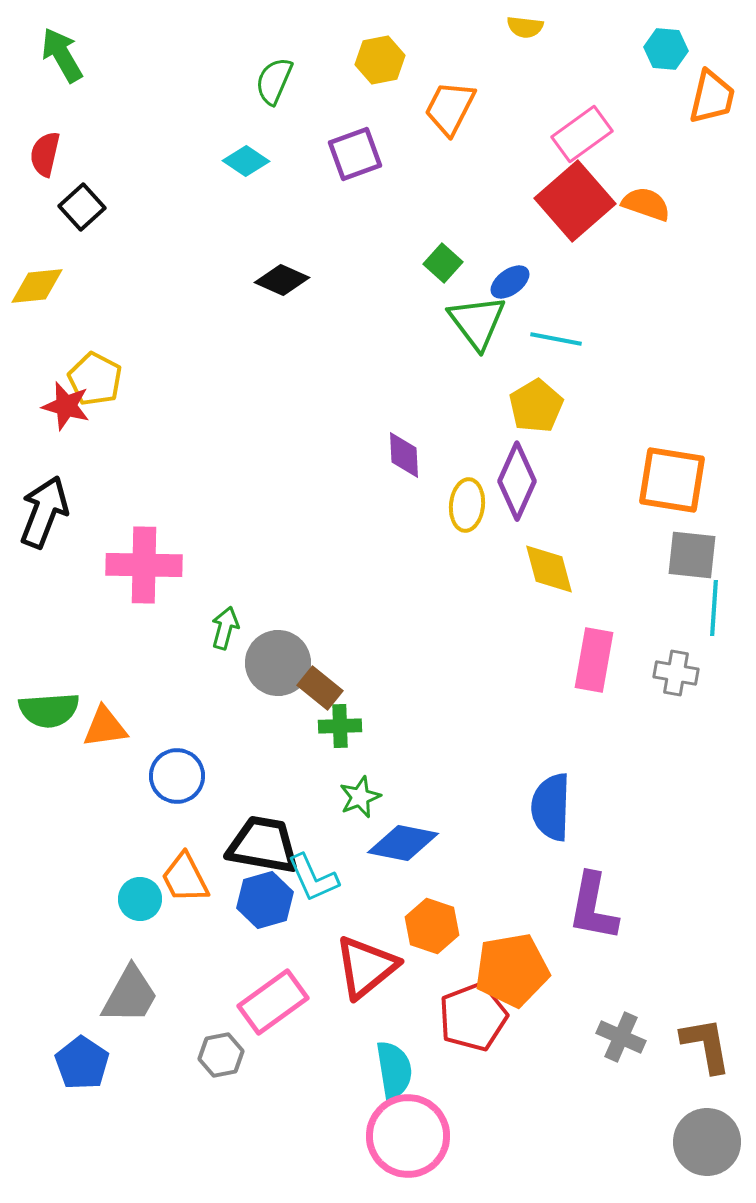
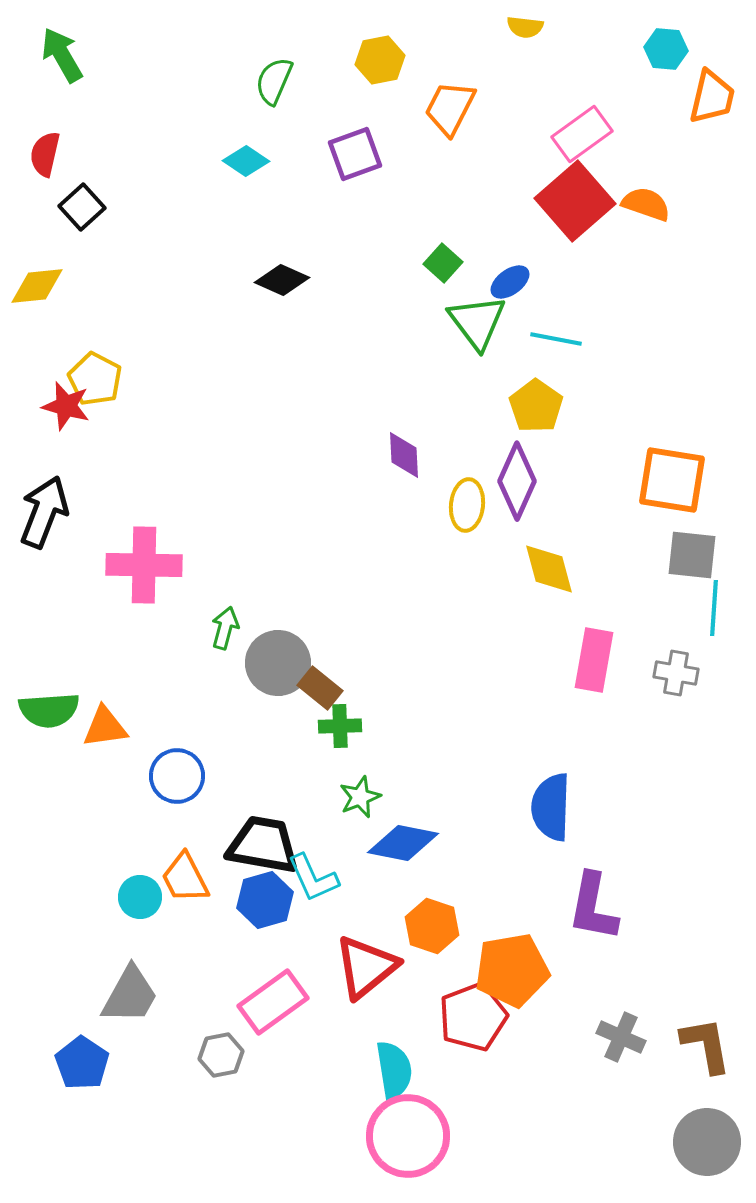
yellow pentagon at (536, 406): rotated 6 degrees counterclockwise
cyan circle at (140, 899): moved 2 px up
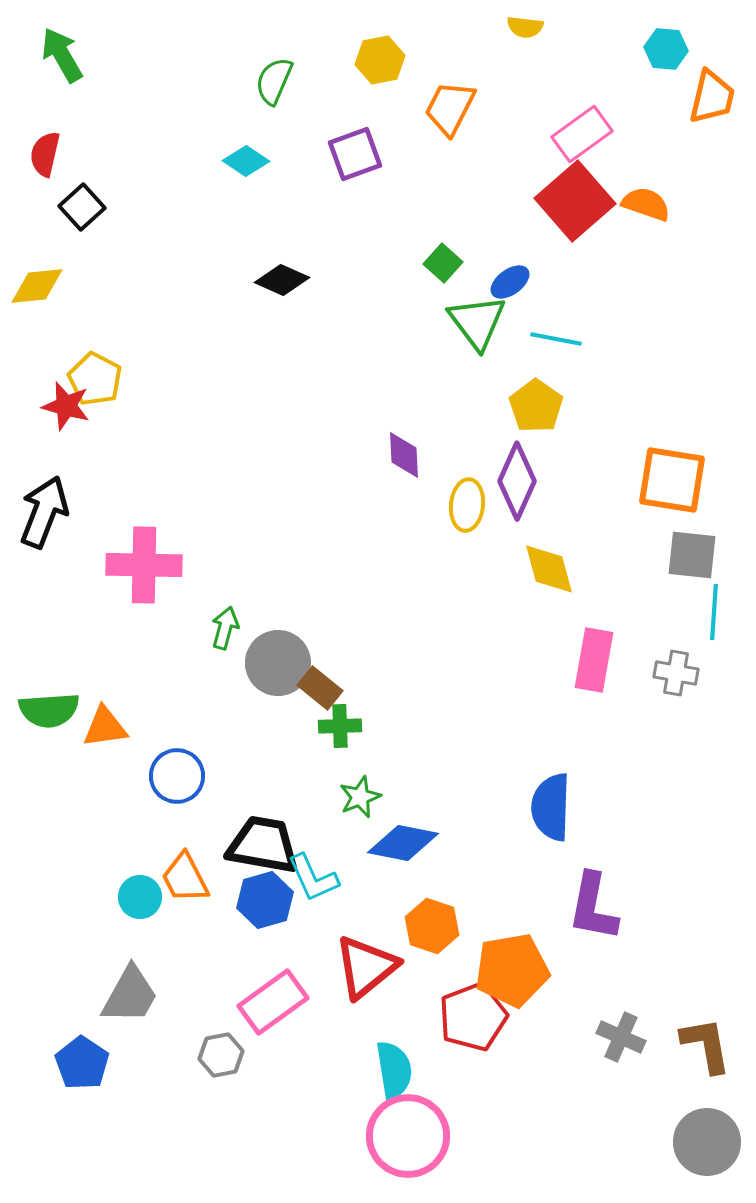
cyan line at (714, 608): moved 4 px down
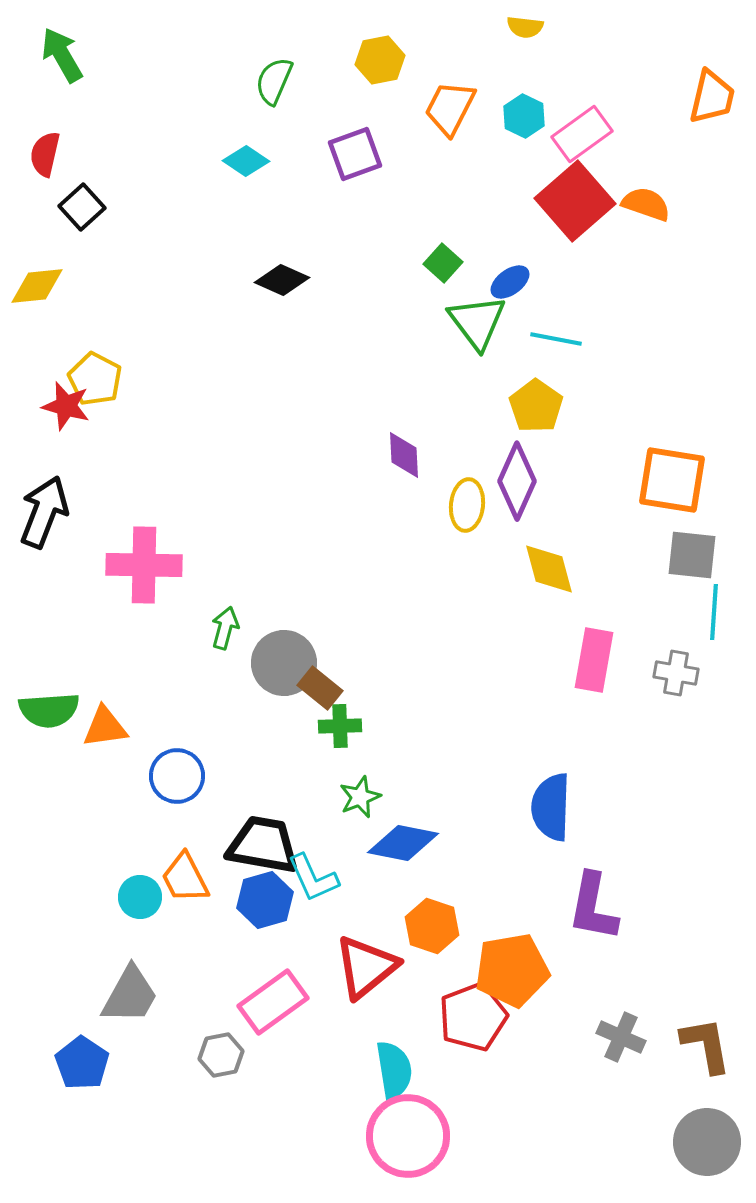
cyan hexagon at (666, 49): moved 142 px left, 67 px down; rotated 21 degrees clockwise
gray circle at (278, 663): moved 6 px right
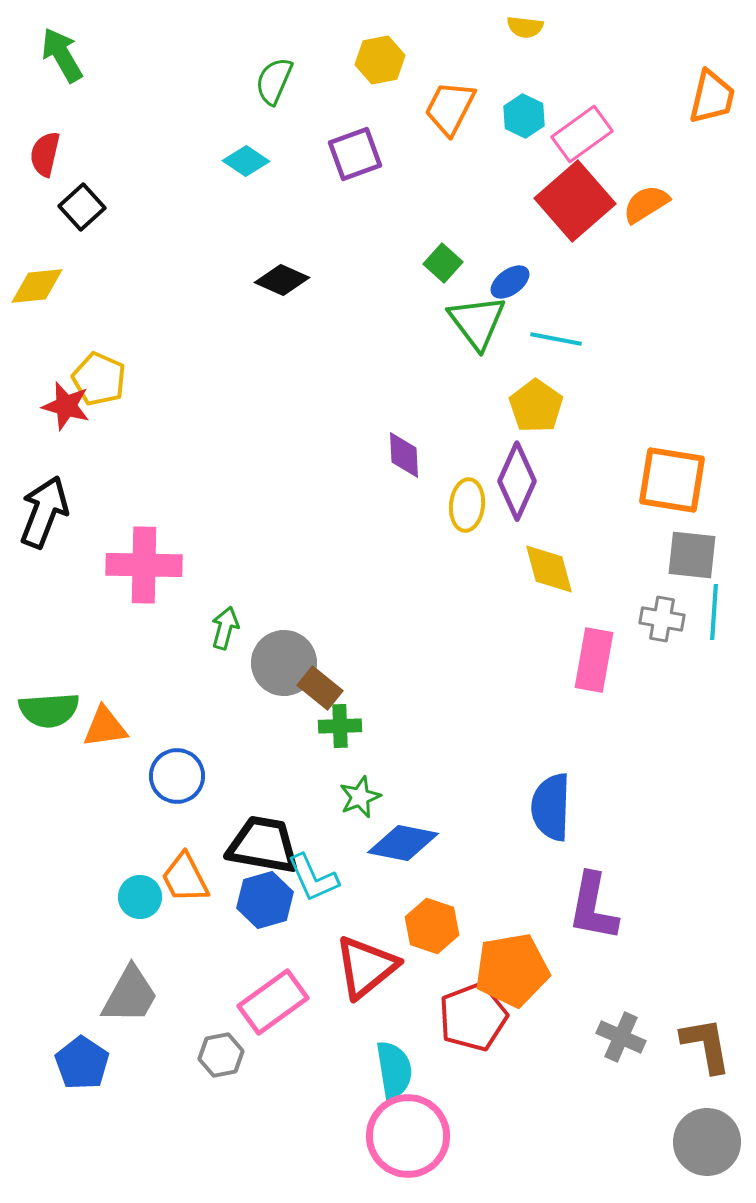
orange semicircle at (646, 204): rotated 51 degrees counterclockwise
yellow pentagon at (95, 379): moved 4 px right; rotated 4 degrees counterclockwise
gray cross at (676, 673): moved 14 px left, 54 px up
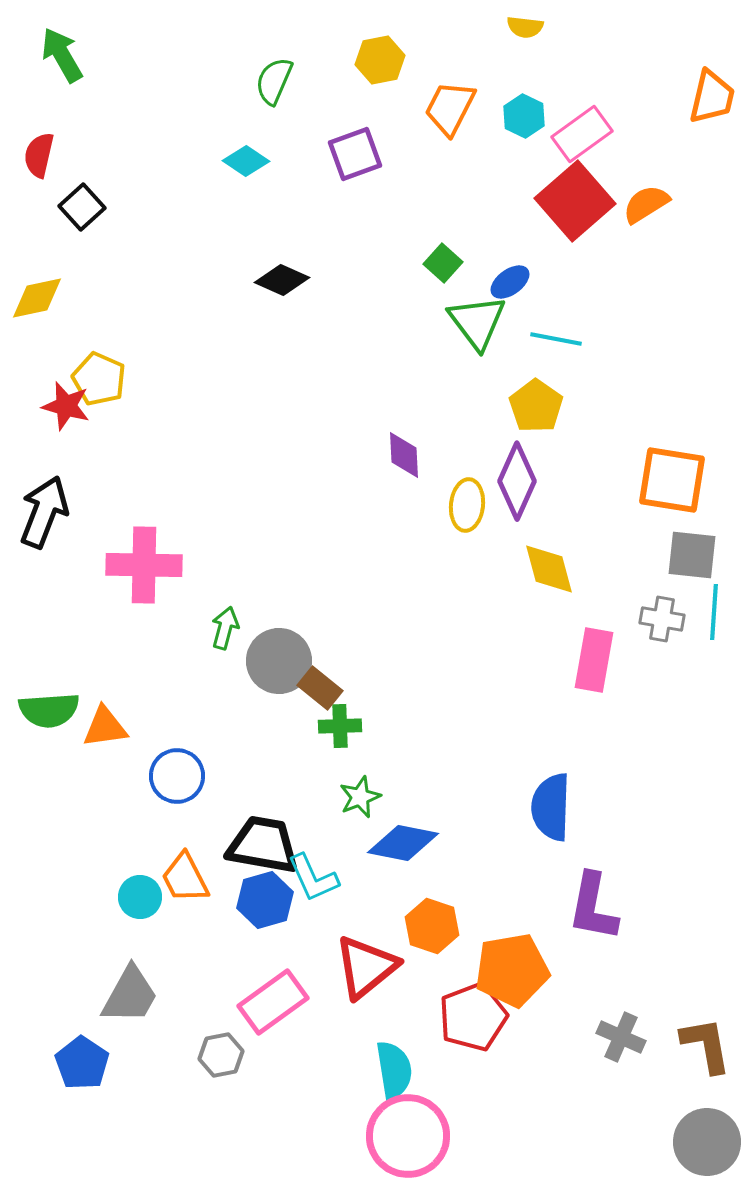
red semicircle at (45, 154): moved 6 px left, 1 px down
yellow diamond at (37, 286): moved 12 px down; rotated 6 degrees counterclockwise
gray circle at (284, 663): moved 5 px left, 2 px up
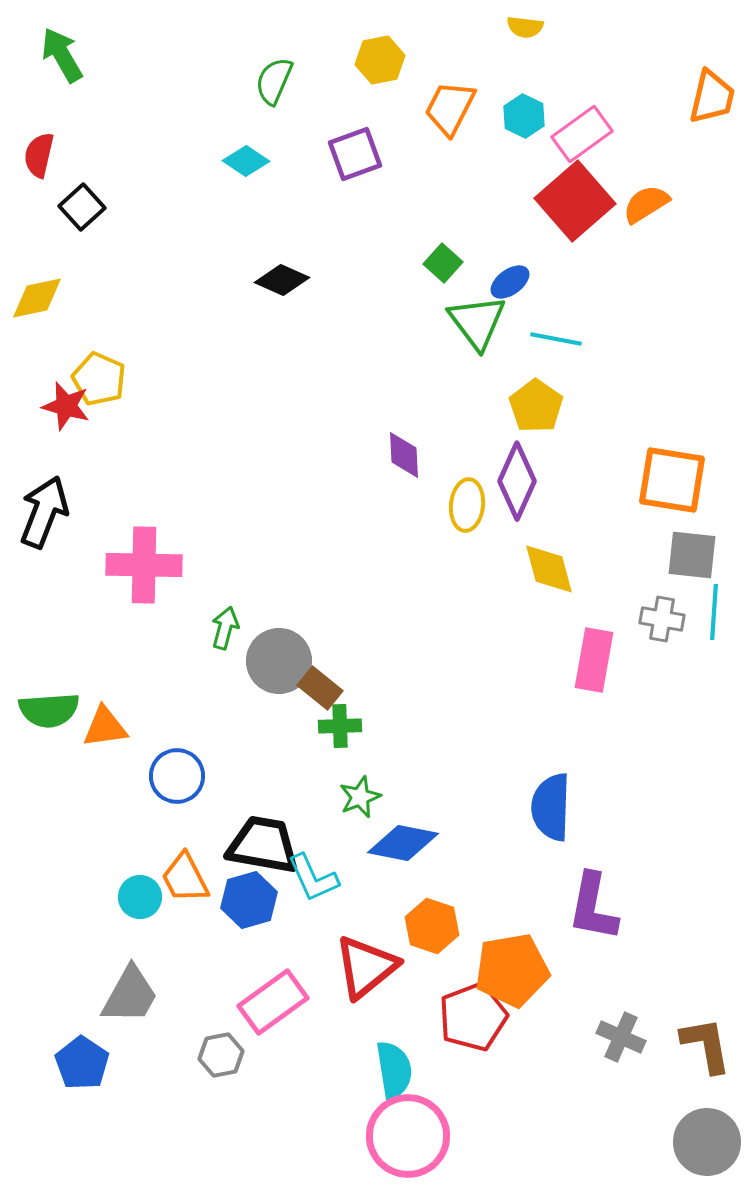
blue hexagon at (265, 900): moved 16 px left
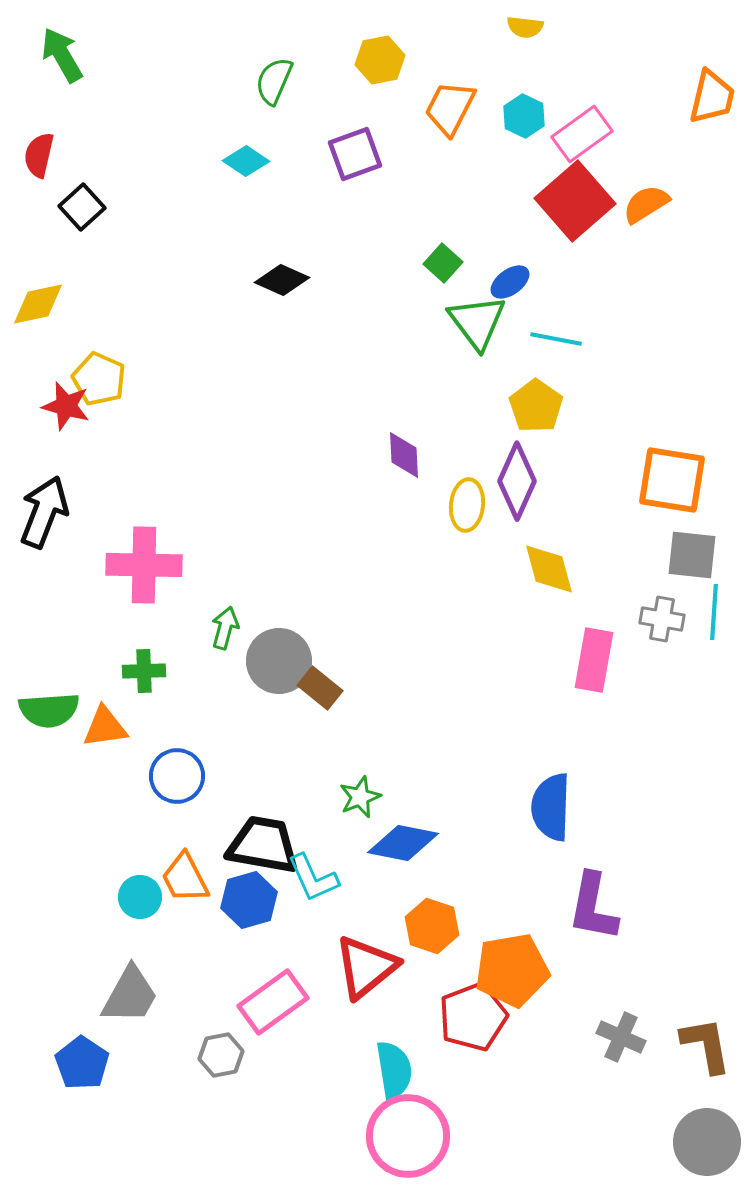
yellow diamond at (37, 298): moved 1 px right, 6 px down
green cross at (340, 726): moved 196 px left, 55 px up
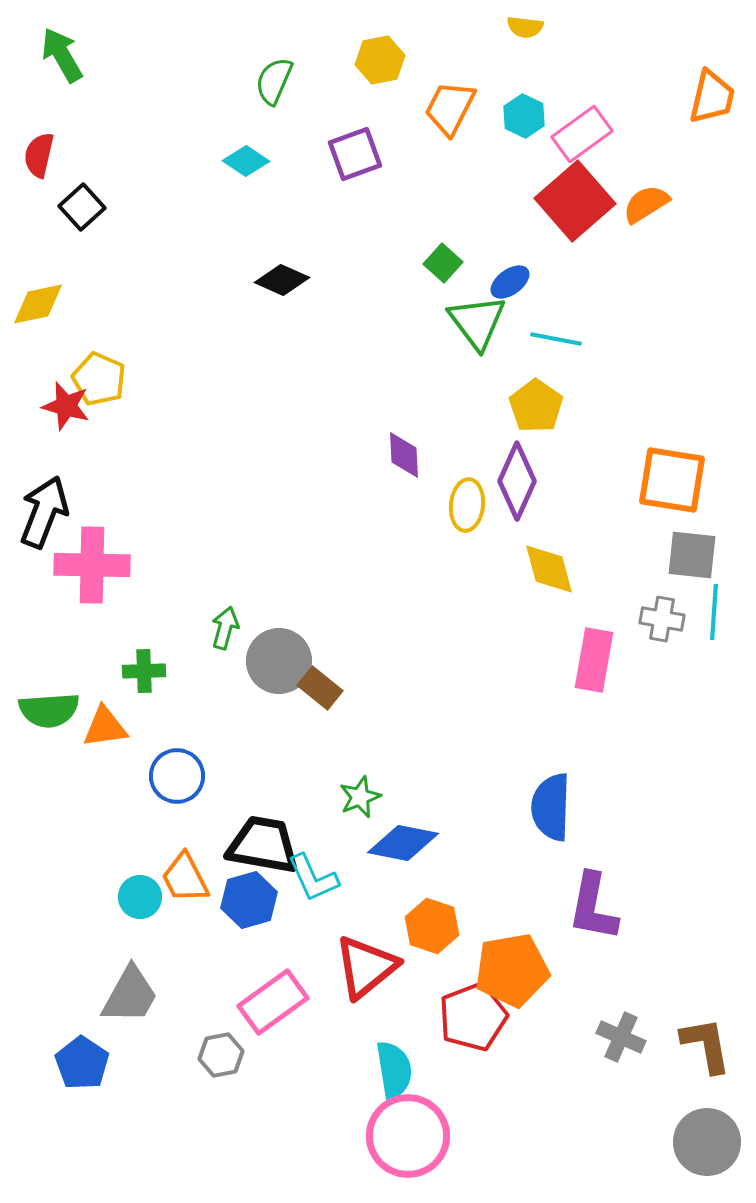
pink cross at (144, 565): moved 52 px left
